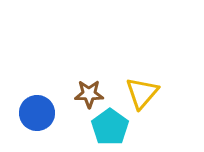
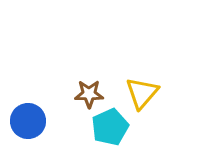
blue circle: moved 9 px left, 8 px down
cyan pentagon: rotated 12 degrees clockwise
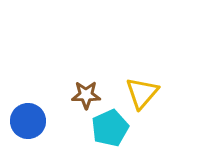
brown star: moved 3 px left, 1 px down
cyan pentagon: moved 1 px down
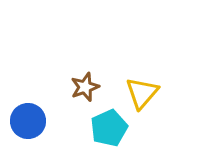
brown star: moved 1 px left, 8 px up; rotated 20 degrees counterclockwise
cyan pentagon: moved 1 px left
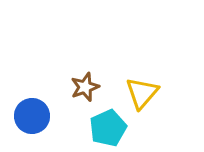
blue circle: moved 4 px right, 5 px up
cyan pentagon: moved 1 px left
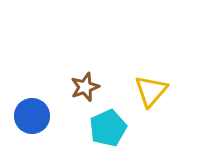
yellow triangle: moved 9 px right, 2 px up
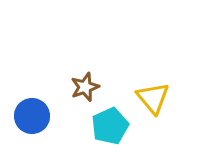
yellow triangle: moved 2 px right, 7 px down; rotated 21 degrees counterclockwise
cyan pentagon: moved 2 px right, 2 px up
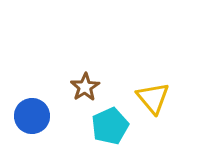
brown star: rotated 12 degrees counterclockwise
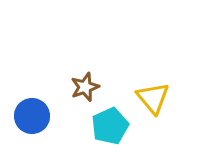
brown star: rotated 12 degrees clockwise
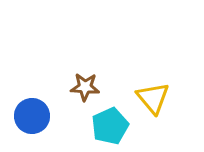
brown star: rotated 24 degrees clockwise
